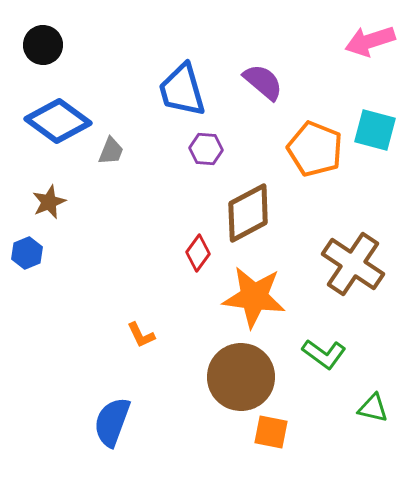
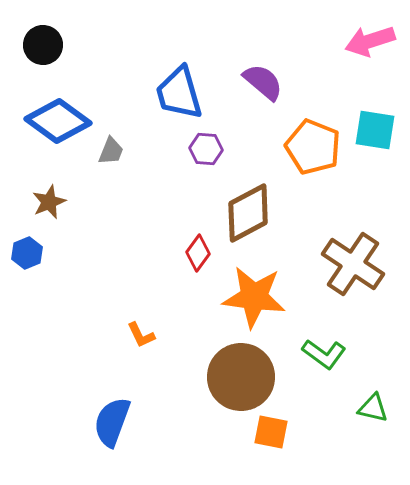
blue trapezoid: moved 3 px left, 3 px down
cyan square: rotated 6 degrees counterclockwise
orange pentagon: moved 2 px left, 2 px up
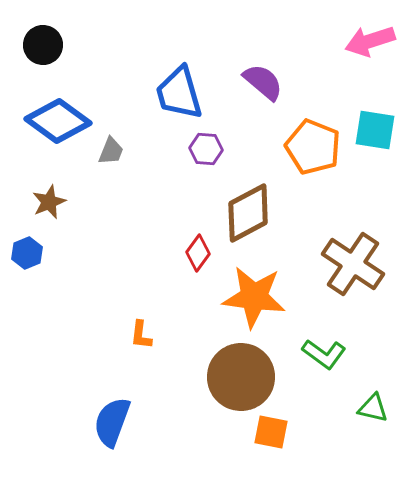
orange L-shape: rotated 32 degrees clockwise
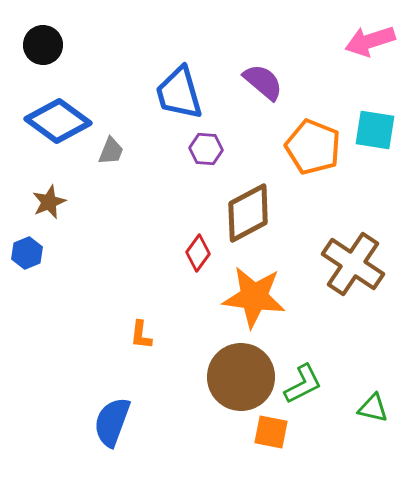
green L-shape: moved 21 px left, 30 px down; rotated 63 degrees counterclockwise
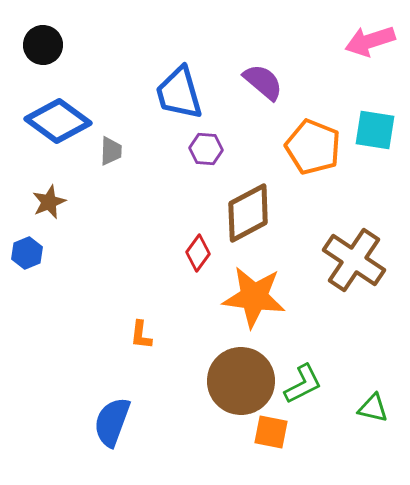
gray trapezoid: rotated 20 degrees counterclockwise
brown cross: moved 1 px right, 4 px up
brown circle: moved 4 px down
